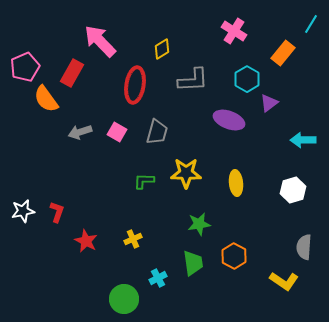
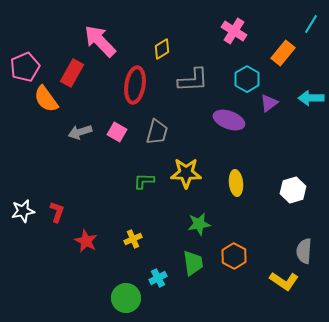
cyan arrow: moved 8 px right, 42 px up
gray semicircle: moved 4 px down
green circle: moved 2 px right, 1 px up
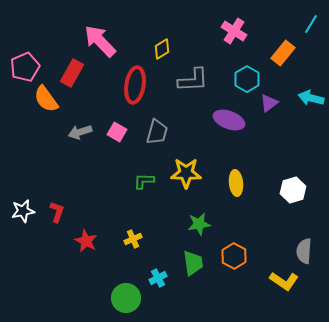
cyan arrow: rotated 15 degrees clockwise
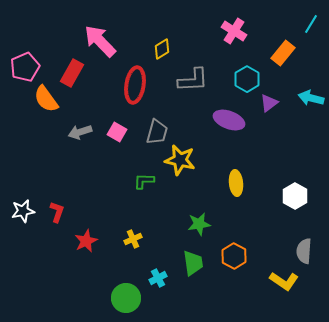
yellow star: moved 6 px left, 13 px up; rotated 12 degrees clockwise
white hexagon: moved 2 px right, 6 px down; rotated 15 degrees counterclockwise
red star: rotated 20 degrees clockwise
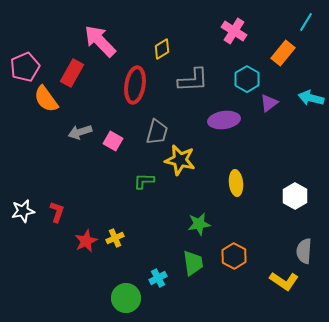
cyan line: moved 5 px left, 2 px up
purple ellipse: moved 5 px left; rotated 28 degrees counterclockwise
pink square: moved 4 px left, 9 px down
yellow cross: moved 18 px left, 1 px up
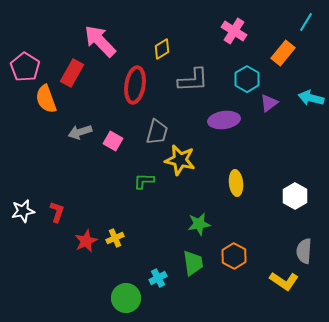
pink pentagon: rotated 16 degrees counterclockwise
orange semicircle: rotated 16 degrees clockwise
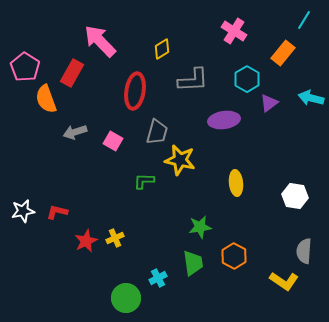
cyan line: moved 2 px left, 2 px up
red ellipse: moved 6 px down
gray arrow: moved 5 px left
white hexagon: rotated 20 degrees counterclockwise
red L-shape: rotated 95 degrees counterclockwise
green star: moved 1 px right, 3 px down
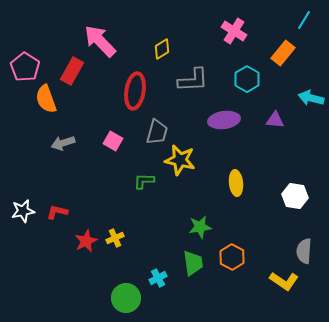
red rectangle: moved 2 px up
purple triangle: moved 6 px right, 17 px down; rotated 42 degrees clockwise
gray arrow: moved 12 px left, 11 px down
orange hexagon: moved 2 px left, 1 px down
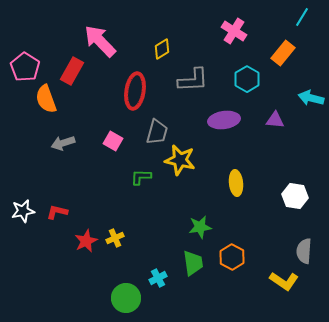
cyan line: moved 2 px left, 3 px up
green L-shape: moved 3 px left, 4 px up
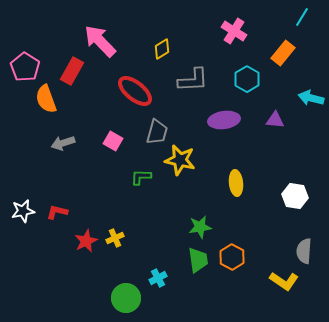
red ellipse: rotated 60 degrees counterclockwise
green trapezoid: moved 5 px right, 3 px up
